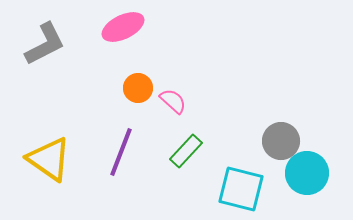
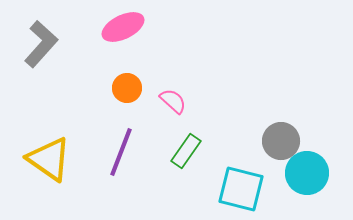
gray L-shape: moved 4 px left; rotated 21 degrees counterclockwise
orange circle: moved 11 px left
green rectangle: rotated 8 degrees counterclockwise
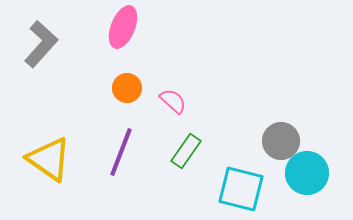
pink ellipse: rotated 42 degrees counterclockwise
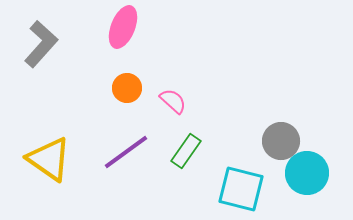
purple line: moved 5 px right; rotated 33 degrees clockwise
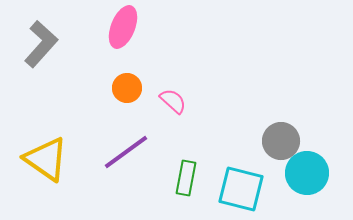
green rectangle: moved 27 px down; rotated 24 degrees counterclockwise
yellow triangle: moved 3 px left
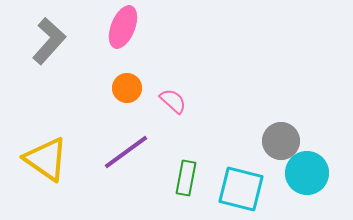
gray L-shape: moved 8 px right, 3 px up
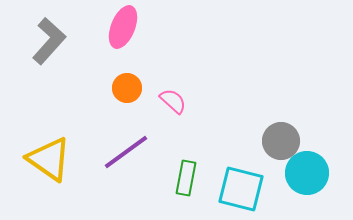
yellow triangle: moved 3 px right
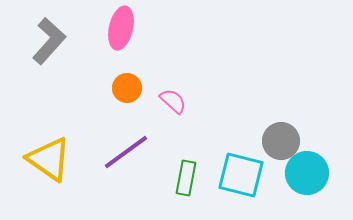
pink ellipse: moved 2 px left, 1 px down; rotated 9 degrees counterclockwise
cyan square: moved 14 px up
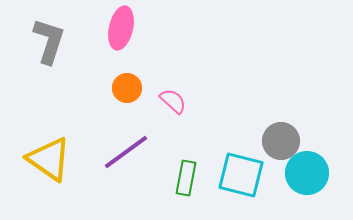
gray L-shape: rotated 24 degrees counterclockwise
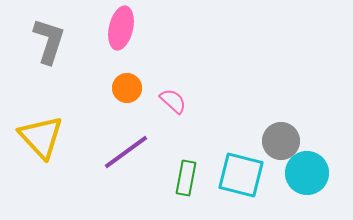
yellow triangle: moved 8 px left, 22 px up; rotated 12 degrees clockwise
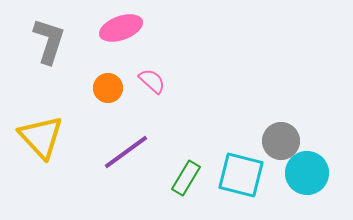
pink ellipse: rotated 57 degrees clockwise
orange circle: moved 19 px left
pink semicircle: moved 21 px left, 20 px up
green rectangle: rotated 20 degrees clockwise
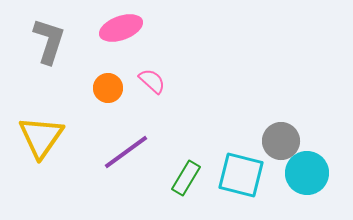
yellow triangle: rotated 18 degrees clockwise
